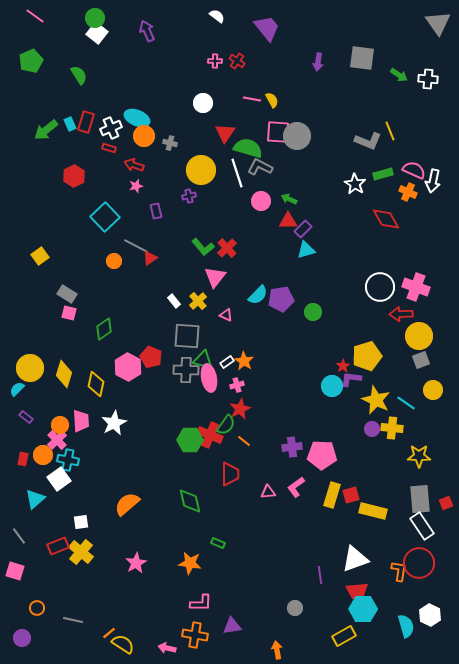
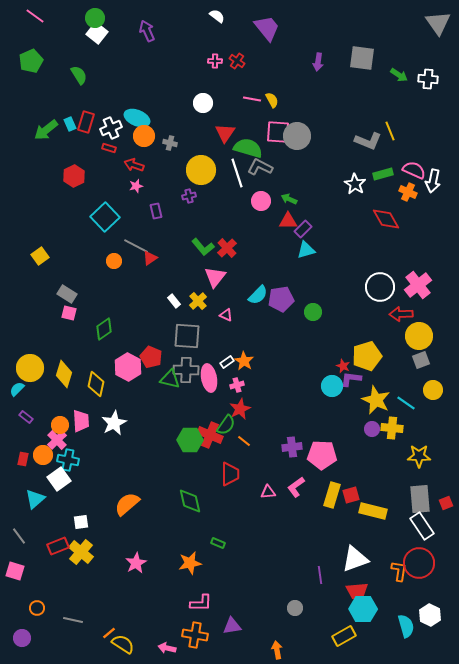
pink cross at (416, 287): moved 2 px right, 2 px up; rotated 32 degrees clockwise
green triangle at (203, 360): moved 33 px left, 19 px down
red star at (343, 366): rotated 16 degrees counterclockwise
orange star at (190, 563): rotated 20 degrees counterclockwise
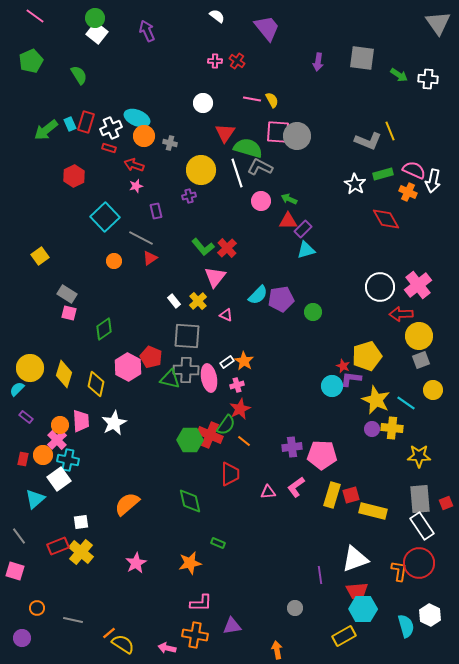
gray line at (136, 246): moved 5 px right, 8 px up
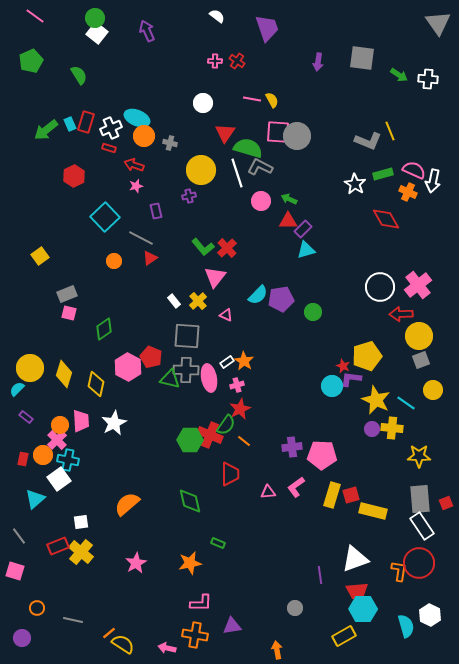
purple trapezoid at (267, 28): rotated 20 degrees clockwise
gray rectangle at (67, 294): rotated 54 degrees counterclockwise
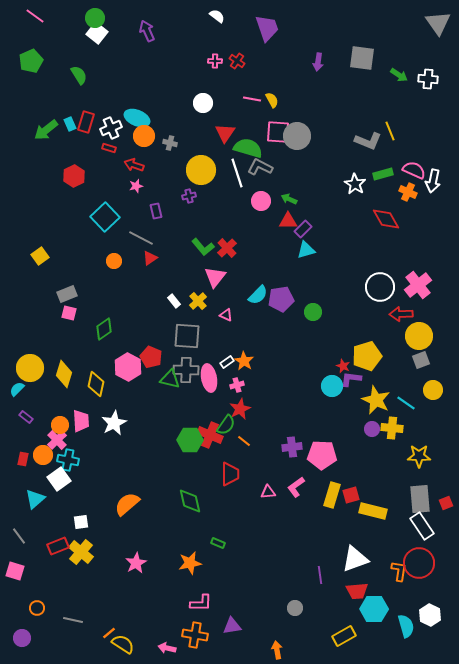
cyan hexagon at (363, 609): moved 11 px right
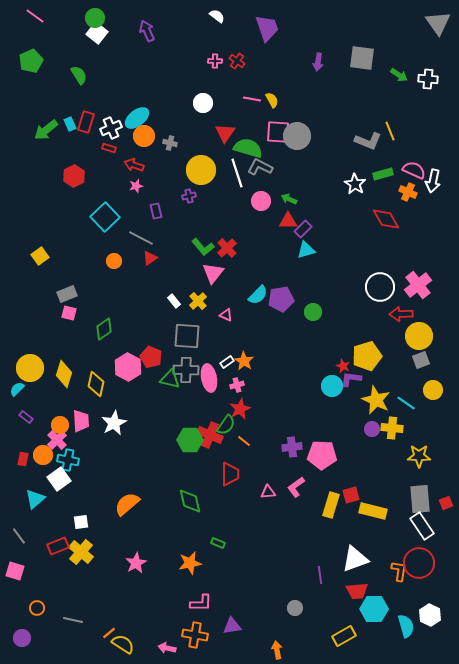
cyan ellipse at (137, 118): rotated 60 degrees counterclockwise
pink triangle at (215, 277): moved 2 px left, 4 px up
yellow rectangle at (332, 495): moved 1 px left, 10 px down
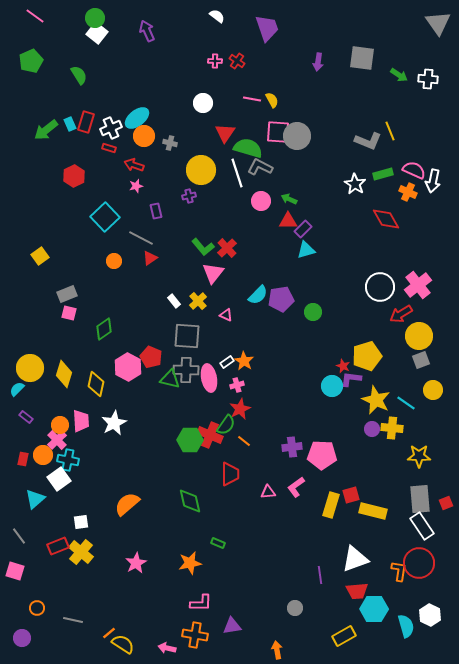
red arrow at (401, 314): rotated 30 degrees counterclockwise
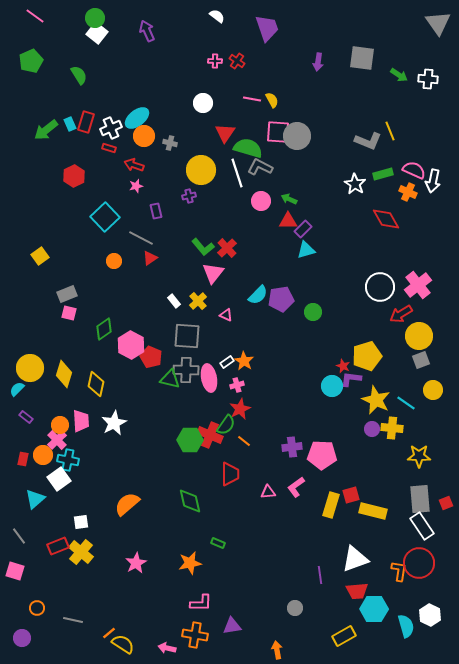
pink hexagon at (128, 367): moved 3 px right, 22 px up
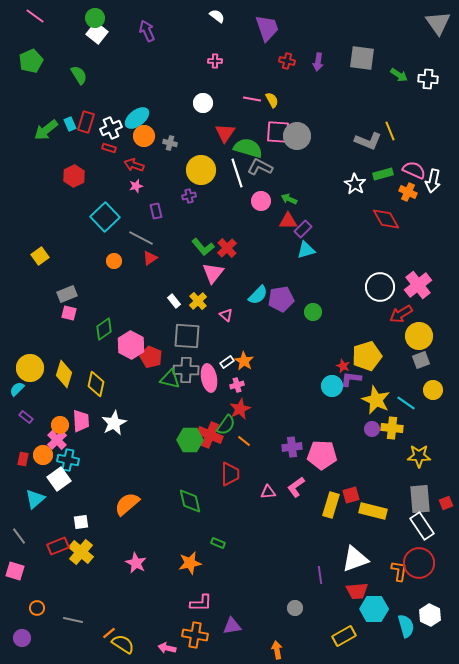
red cross at (237, 61): moved 50 px right; rotated 21 degrees counterclockwise
pink triangle at (226, 315): rotated 16 degrees clockwise
pink star at (136, 563): rotated 15 degrees counterclockwise
